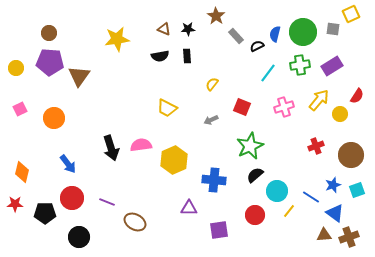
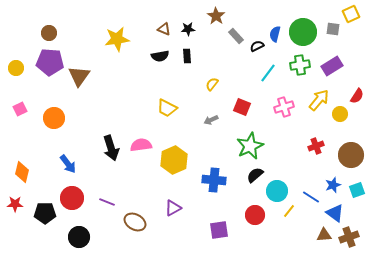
purple triangle at (189, 208): moved 16 px left; rotated 30 degrees counterclockwise
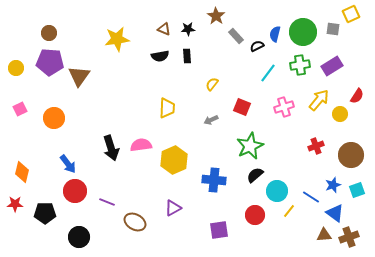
yellow trapezoid at (167, 108): rotated 115 degrees counterclockwise
red circle at (72, 198): moved 3 px right, 7 px up
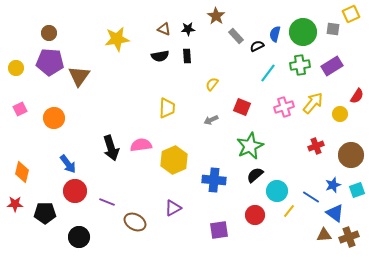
yellow arrow at (319, 100): moved 6 px left, 3 px down
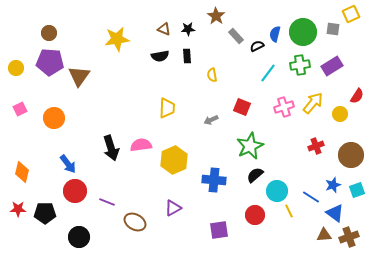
yellow semicircle at (212, 84): moved 9 px up; rotated 48 degrees counterclockwise
red star at (15, 204): moved 3 px right, 5 px down
yellow line at (289, 211): rotated 64 degrees counterclockwise
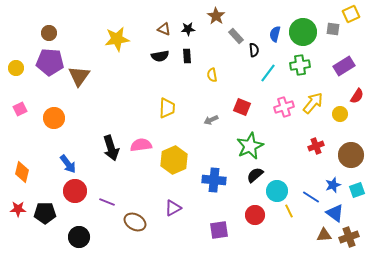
black semicircle at (257, 46): moved 3 px left, 4 px down; rotated 112 degrees clockwise
purple rectangle at (332, 66): moved 12 px right
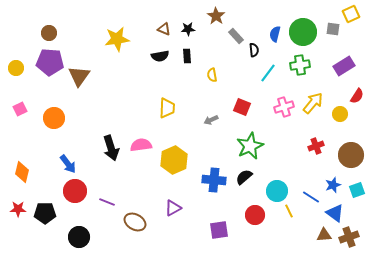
black semicircle at (255, 175): moved 11 px left, 2 px down
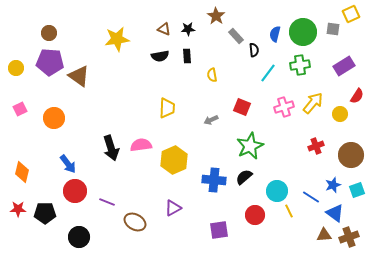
brown triangle at (79, 76): rotated 30 degrees counterclockwise
